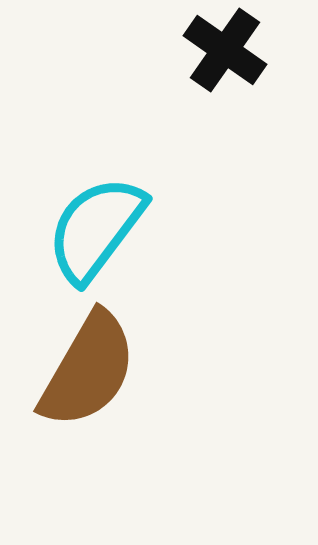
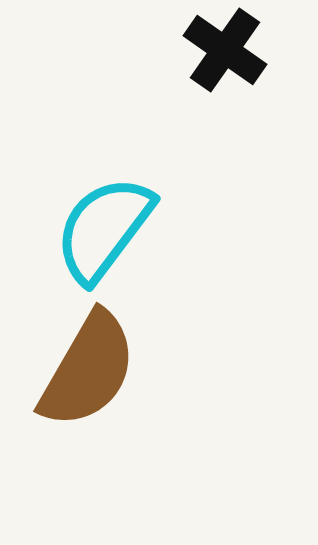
cyan semicircle: moved 8 px right
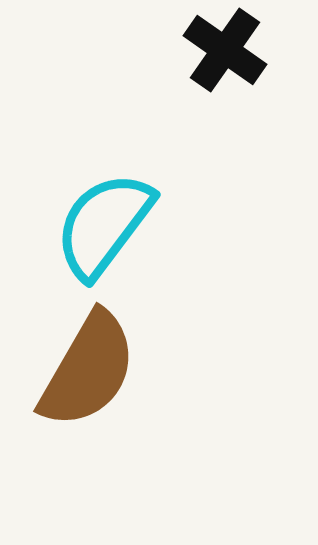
cyan semicircle: moved 4 px up
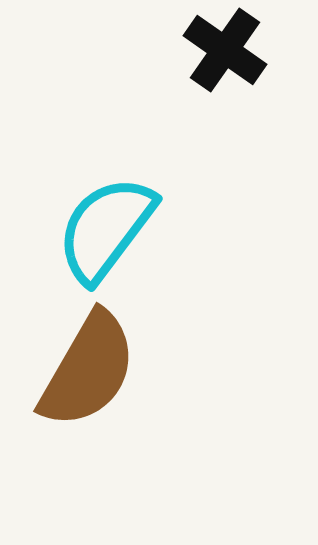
cyan semicircle: moved 2 px right, 4 px down
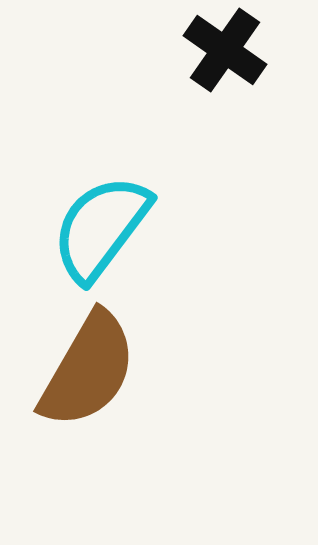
cyan semicircle: moved 5 px left, 1 px up
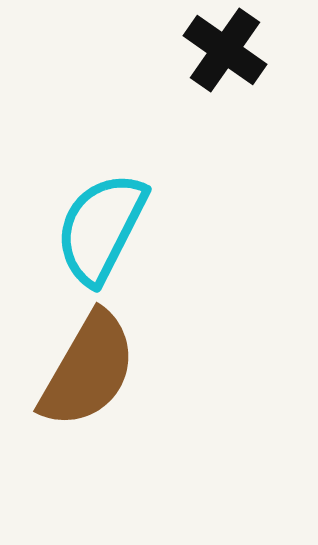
cyan semicircle: rotated 10 degrees counterclockwise
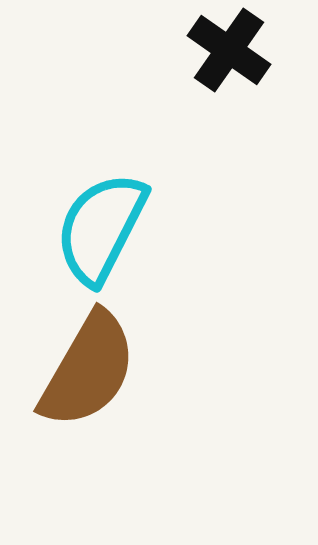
black cross: moved 4 px right
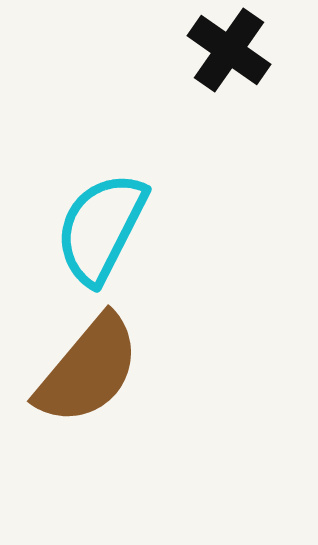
brown semicircle: rotated 10 degrees clockwise
